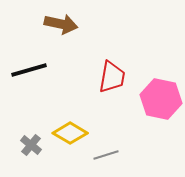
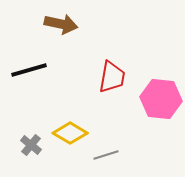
pink hexagon: rotated 6 degrees counterclockwise
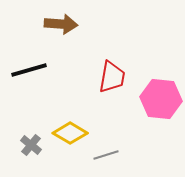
brown arrow: rotated 8 degrees counterclockwise
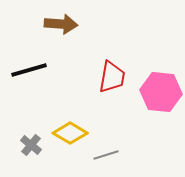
pink hexagon: moved 7 px up
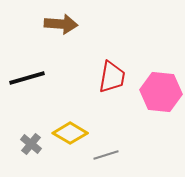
black line: moved 2 px left, 8 px down
gray cross: moved 1 px up
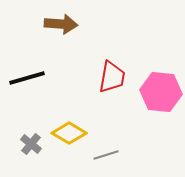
yellow diamond: moved 1 px left
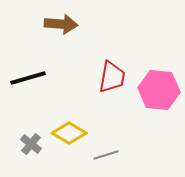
black line: moved 1 px right
pink hexagon: moved 2 px left, 2 px up
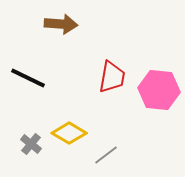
black line: rotated 42 degrees clockwise
gray line: rotated 20 degrees counterclockwise
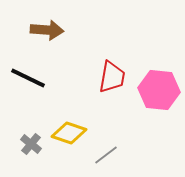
brown arrow: moved 14 px left, 6 px down
yellow diamond: rotated 12 degrees counterclockwise
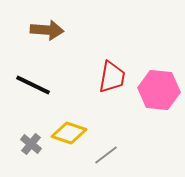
black line: moved 5 px right, 7 px down
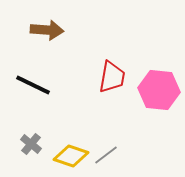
yellow diamond: moved 2 px right, 23 px down
